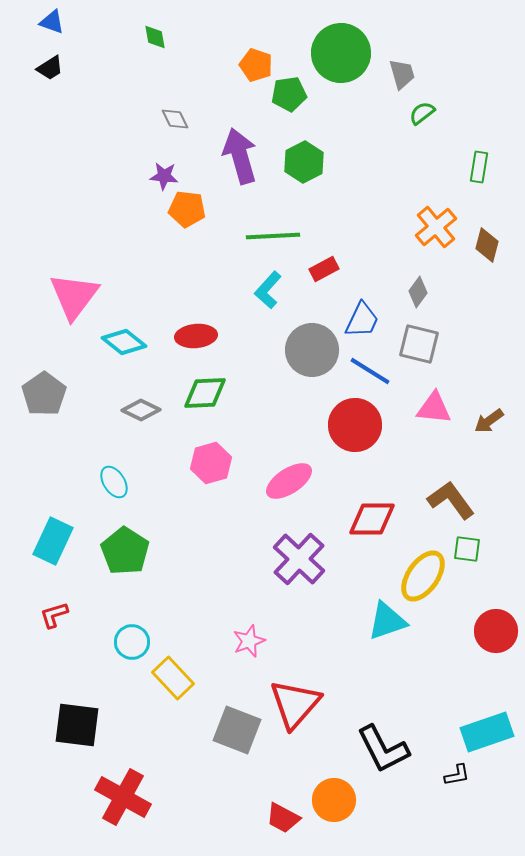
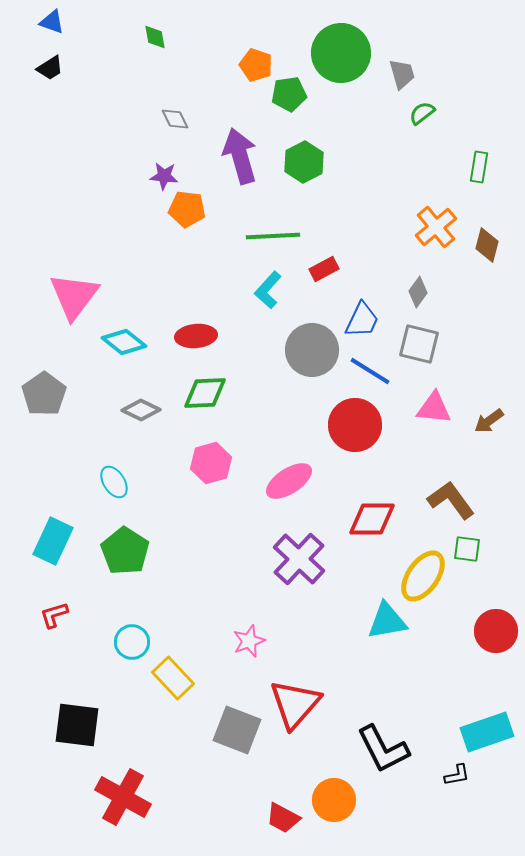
cyan triangle at (387, 621): rotated 9 degrees clockwise
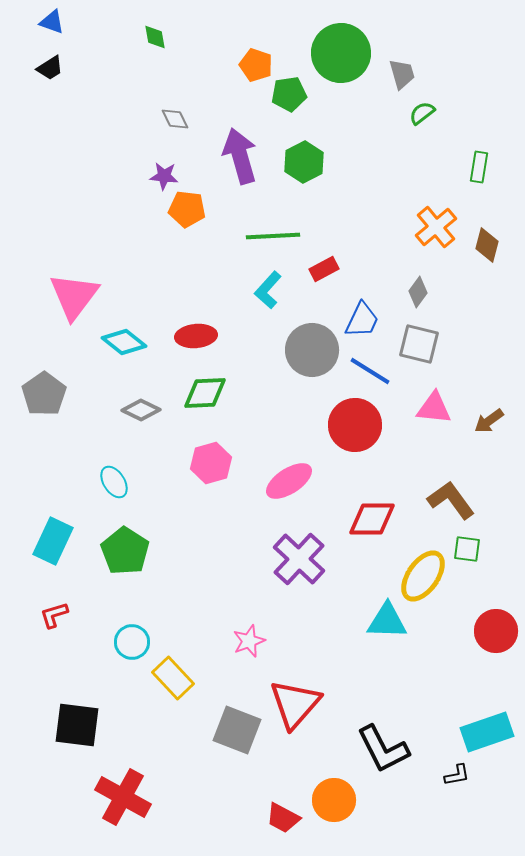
cyan triangle at (387, 621): rotated 12 degrees clockwise
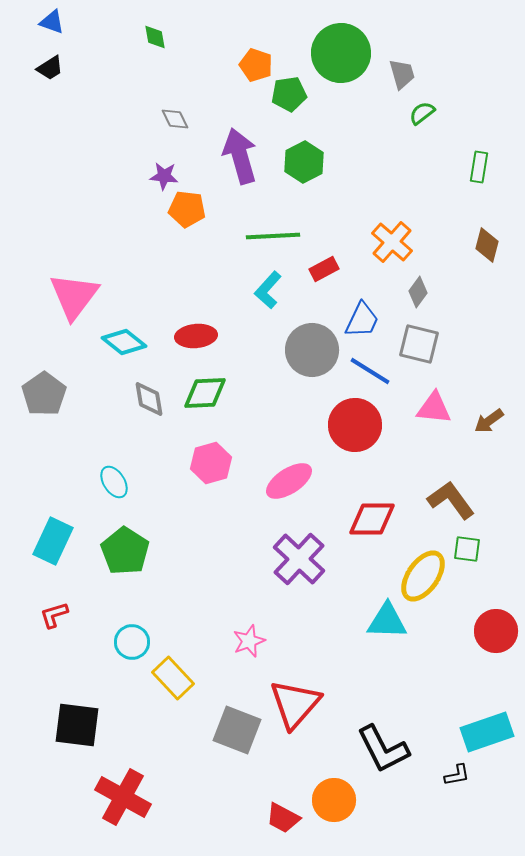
orange cross at (436, 227): moved 44 px left, 15 px down; rotated 9 degrees counterclockwise
gray diamond at (141, 410): moved 8 px right, 11 px up; rotated 54 degrees clockwise
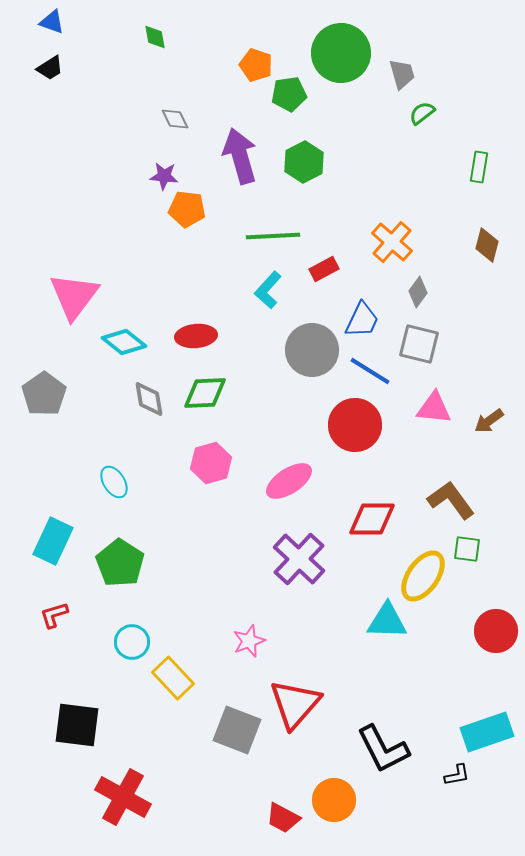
green pentagon at (125, 551): moved 5 px left, 12 px down
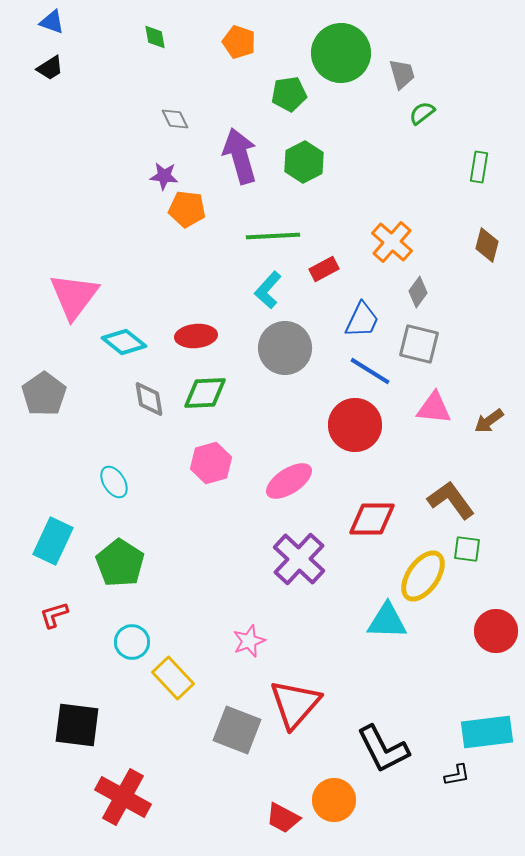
orange pentagon at (256, 65): moved 17 px left, 23 px up
gray circle at (312, 350): moved 27 px left, 2 px up
cyan rectangle at (487, 732): rotated 12 degrees clockwise
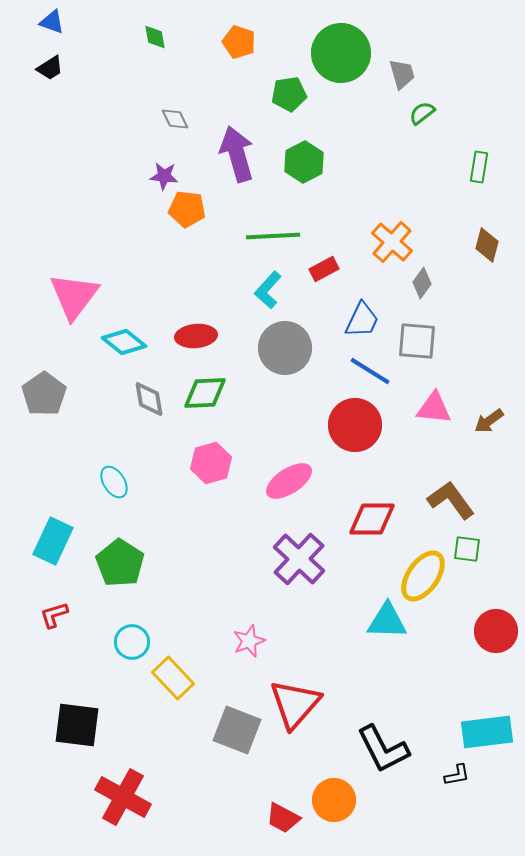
purple arrow at (240, 156): moved 3 px left, 2 px up
gray diamond at (418, 292): moved 4 px right, 9 px up
gray square at (419, 344): moved 2 px left, 3 px up; rotated 9 degrees counterclockwise
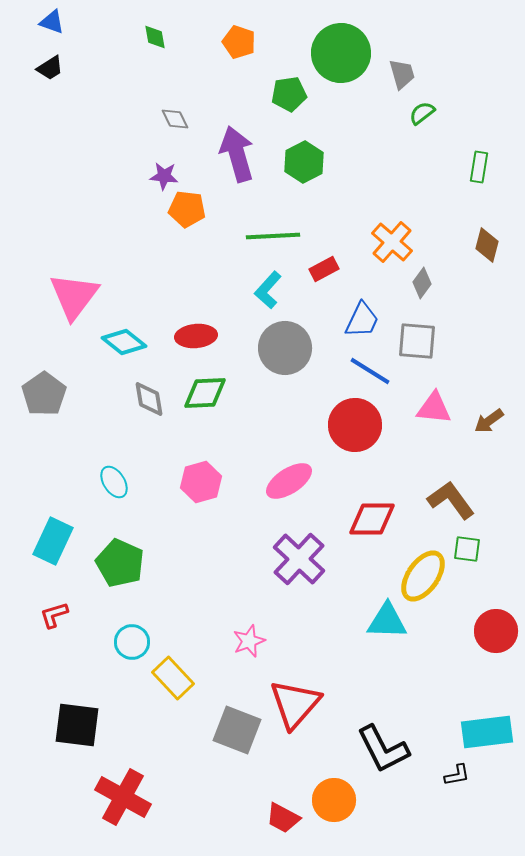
pink hexagon at (211, 463): moved 10 px left, 19 px down
green pentagon at (120, 563): rotated 9 degrees counterclockwise
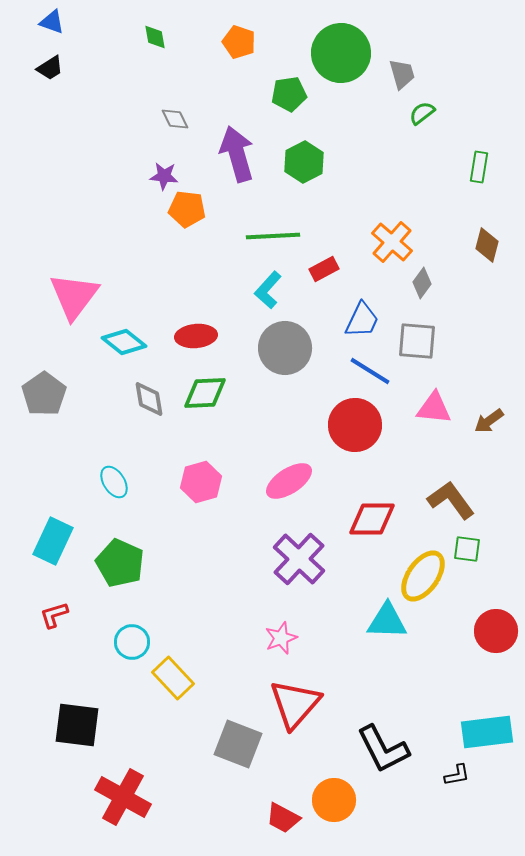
pink star at (249, 641): moved 32 px right, 3 px up
gray square at (237, 730): moved 1 px right, 14 px down
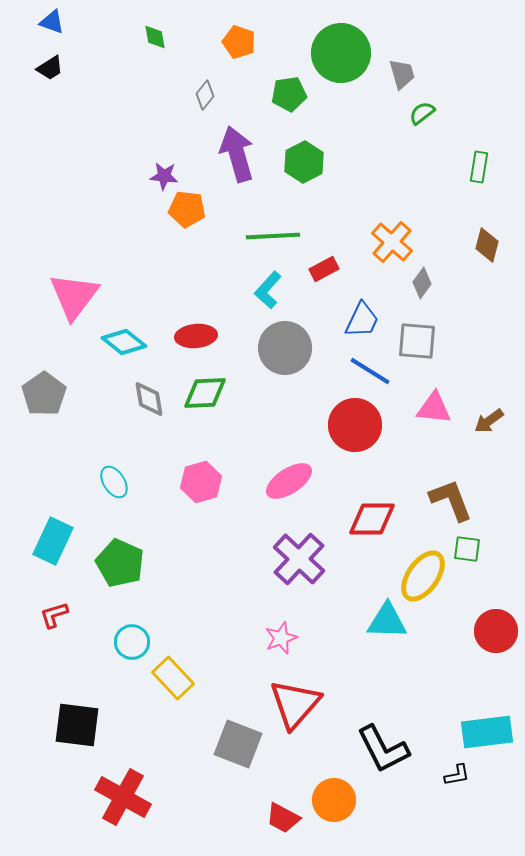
gray diamond at (175, 119): moved 30 px right, 24 px up; rotated 64 degrees clockwise
brown L-shape at (451, 500): rotated 15 degrees clockwise
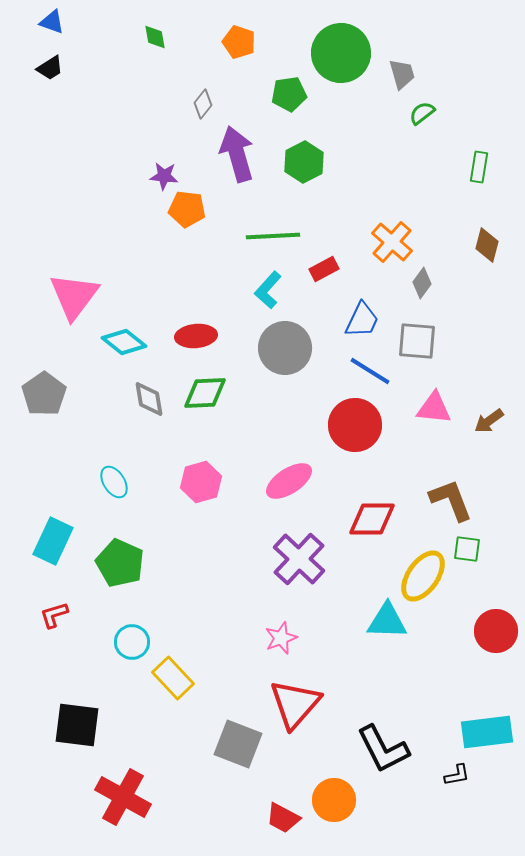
gray diamond at (205, 95): moved 2 px left, 9 px down
